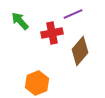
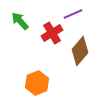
red cross: rotated 20 degrees counterclockwise
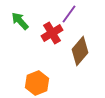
purple line: moved 4 px left; rotated 30 degrees counterclockwise
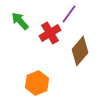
red cross: moved 2 px left
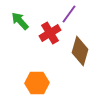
brown diamond: rotated 24 degrees counterclockwise
orange hexagon: rotated 20 degrees clockwise
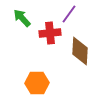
green arrow: moved 2 px right, 3 px up
red cross: rotated 25 degrees clockwise
brown diamond: rotated 12 degrees counterclockwise
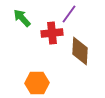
red cross: moved 2 px right
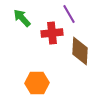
purple line: rotated 66 degrees counterclockwise
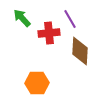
purple line: moved 1 px right, 5 px down
red cross: moved 3 px left
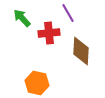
purple line: moved 2 px left, 6 px up
brown diamond: moved 1 px right
orange hexagon: rotated 15 degrees clockwise
